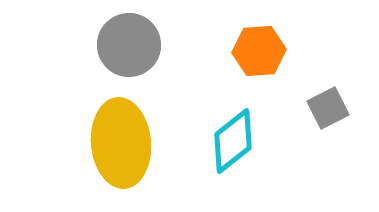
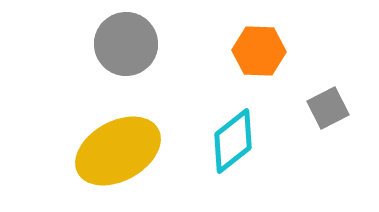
gray circle: moved 3 px left, 1 px up
orange hexagon: rotated 6 degrees clockwise
yellow ellipse: moved 3 px left, 8 px down; rotated 66 degrees clockwise
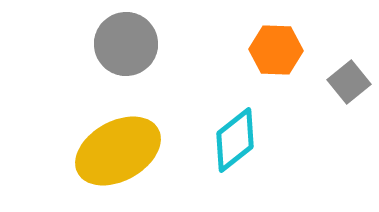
orange hexagon: moved 17 px right, 1 px up
gray square: moved 21 px right, 26 px up; rotated 12 degrees counterclockwise
cyan diamond: moved 2 px right, 1 px up
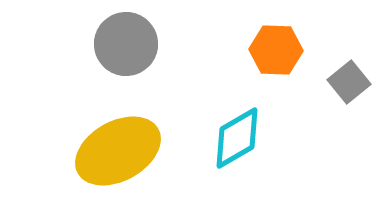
cyan diamond: moved 2 px right, 2 px up; rotated 8 degrees clockwise
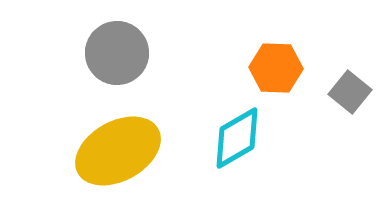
gray circle: moved 9 px left, 9 px down
orange hexagon: moved 18 px down
gray square: moved 1 px right, 10 px down; rotated 12 degrees counterclockwise
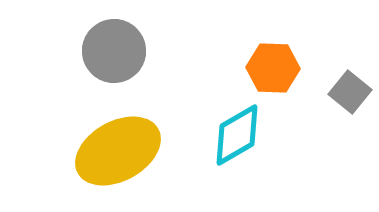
gray circle: moved 3 px left, 2 px up
orange hexagon: moved 3 px left
cyan diamond: moved 3 px up
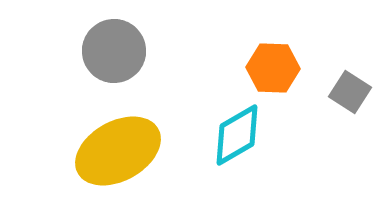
gray square: rotated 6 degrees counterclockwise
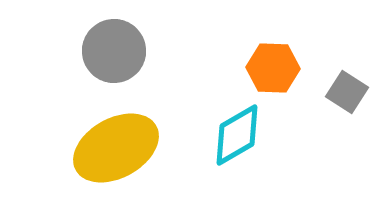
gray square: moved 3 px left
yellow ellipse: moved 2 px left, 3 px up
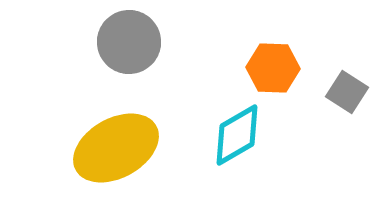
gray circle: moved 15 px right, 9 px up
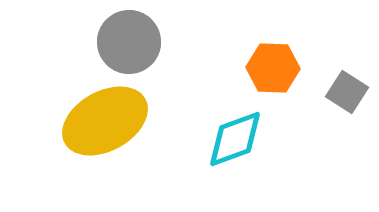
cyan diamond: moved 2 px left, 4 px down; rotated 10 degrees clockwise
yellow ellipse: moved 11 px left, 27 px up
